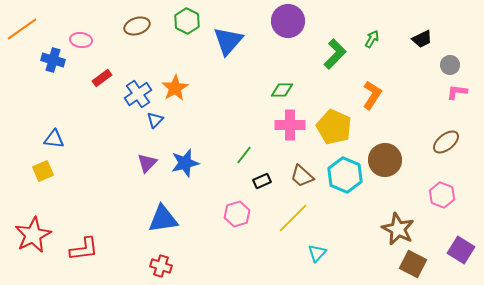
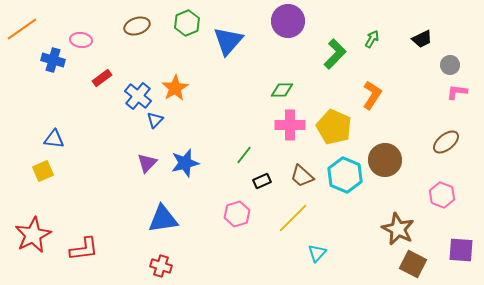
green hexagon at (187, 21): moved 2 px down; rotated 10 degrees clockwise
blue cross at (138, 94): moved 2 px down; rotated 16 degrees counterclockwise
purple square at (461, 250): rotated 28 degrees counterclockwise
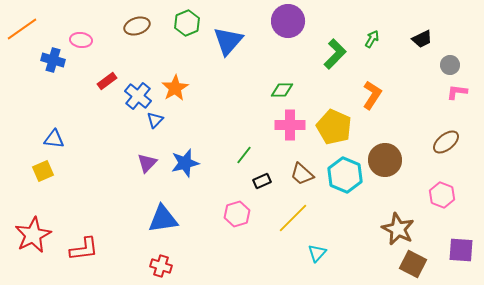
red rectangle at (102, 78): moved 5 px right, 3 px down
brown trapezoid at (302, 176): moved 2 px up
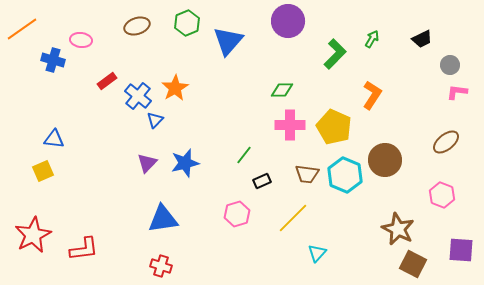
brown trapezoid at (302, 174): moved 5 px right; rotated 35 degrees counterclockwise
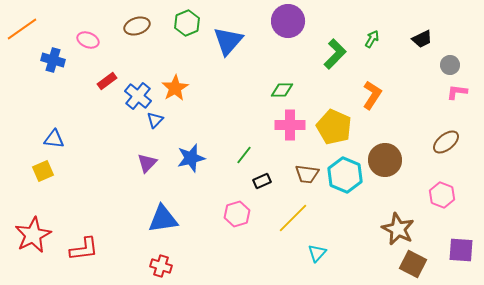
pink ellipse at (81, 40): moved 7 px right; rotated 15 degrees clockwise
blue star at (185, 163): moved 6 px right, 5 px up
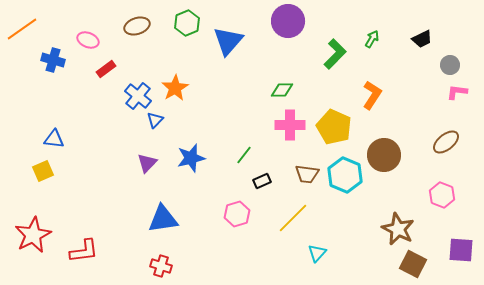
red rectangle at (107, 81): moved 1 px left, 12 px up
brown circle at (385, 160): moved 1 px left, 5 px up
red L-shape at (84, 249): moved 2 px down
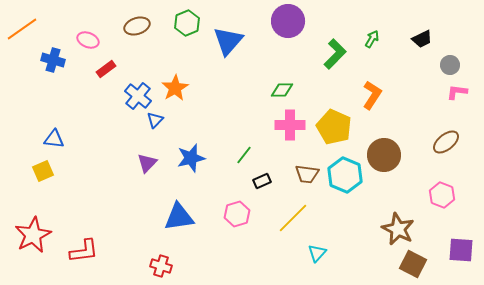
blue triangle at (163, 219): moved 16 px right, 2 px up
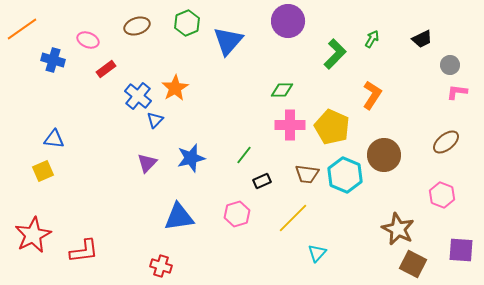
yellow pentagon at (334, 127): moved 2 px left
